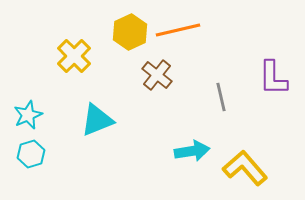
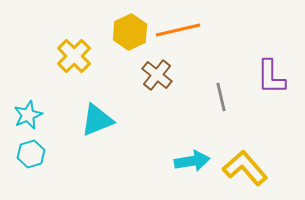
purple L-shape: moved 2 px left, 1 px up
cyan arrow: moved 10 px down
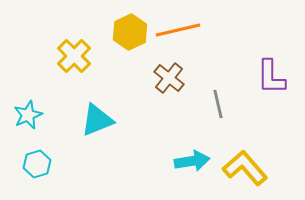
brown cross: moved 12 px right, 3 px down
gray line: moved 3 px left, 7 px down
cyan hexagon: moved 6 px right, 10 px down
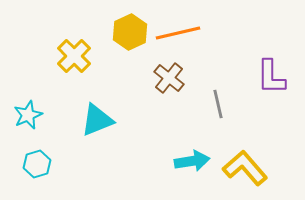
orange line: moved 3 px down
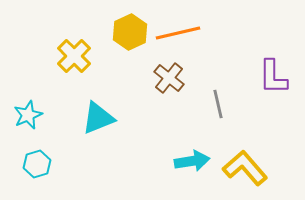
purple L-shape: moved 2 px right
cyan triangle: moved 1 px right, 2 px up
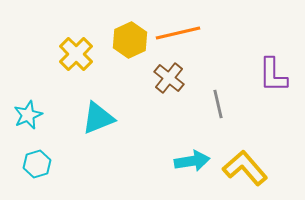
yellow hexagon: moved 8 px down
yellow cross: moved 2 px right, 2 px up
purple L-shape: moved 2 px up
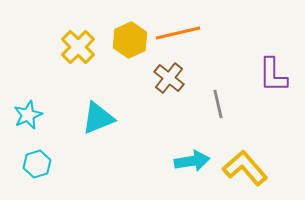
yellow cross: moved 2 px right, 7 px up
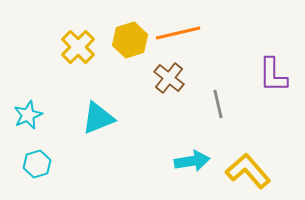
yellow hexagon: rotated 8 degrees clockwise
yellow L-shape: moved 3 px right, 3 px down
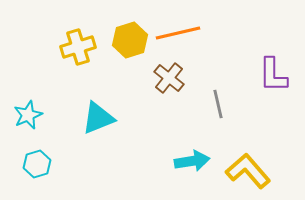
yellow cross: rotated 28 degrees clockwise
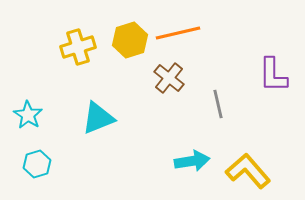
cyan star: rotated 16 degrees counterclockwise
